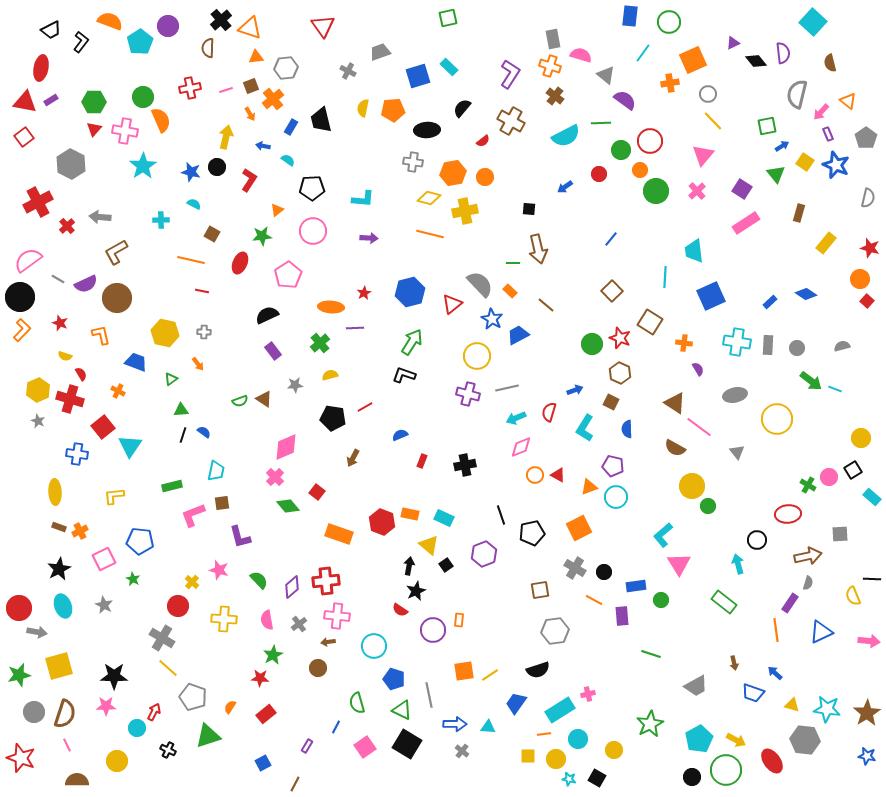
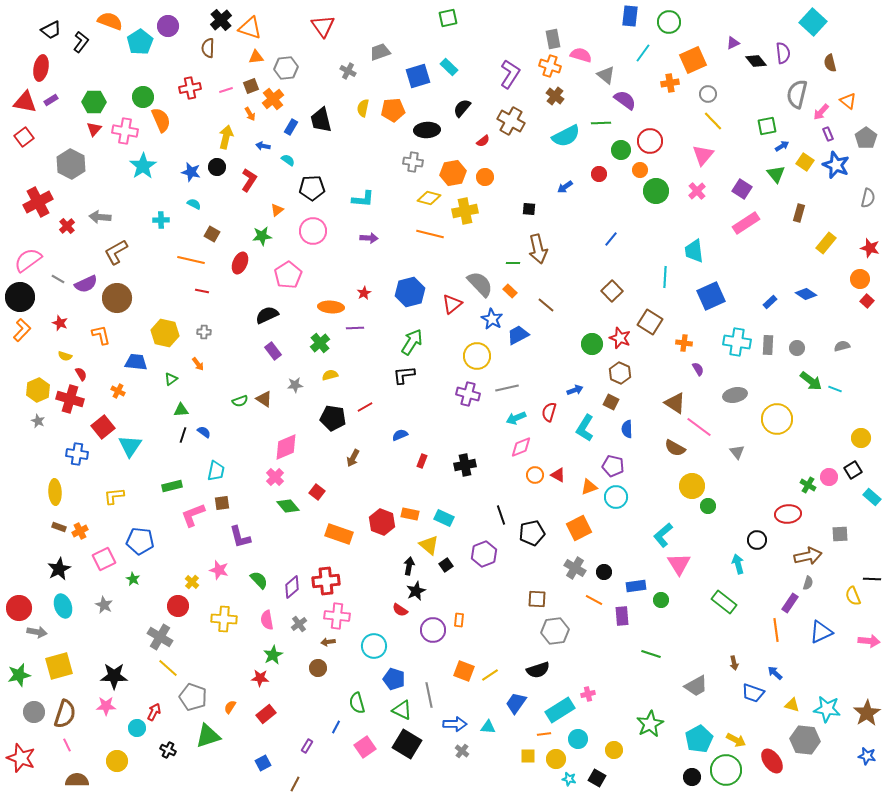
blue trapezoid at (136, 362): rotated 15 degrees counterclockwise
black L-shape at (404, 375): rotated 25 degrees counterclockwise
brown square at (540, 590): moved 3 px left, 9 px down; rotated 12 degrees clockwise
gray cross at (162, 638): moved 2 px left, 1 px up
orange square at (464, 671): rotated 30 degrees clockwise
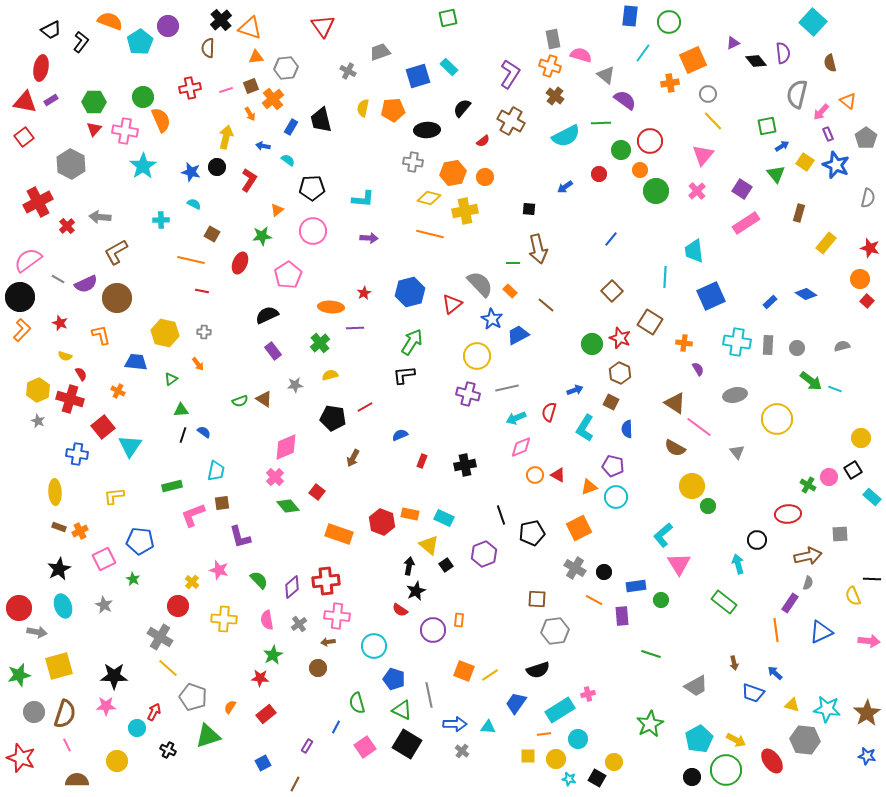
yellow circle at (614, 750): moved 12 px down
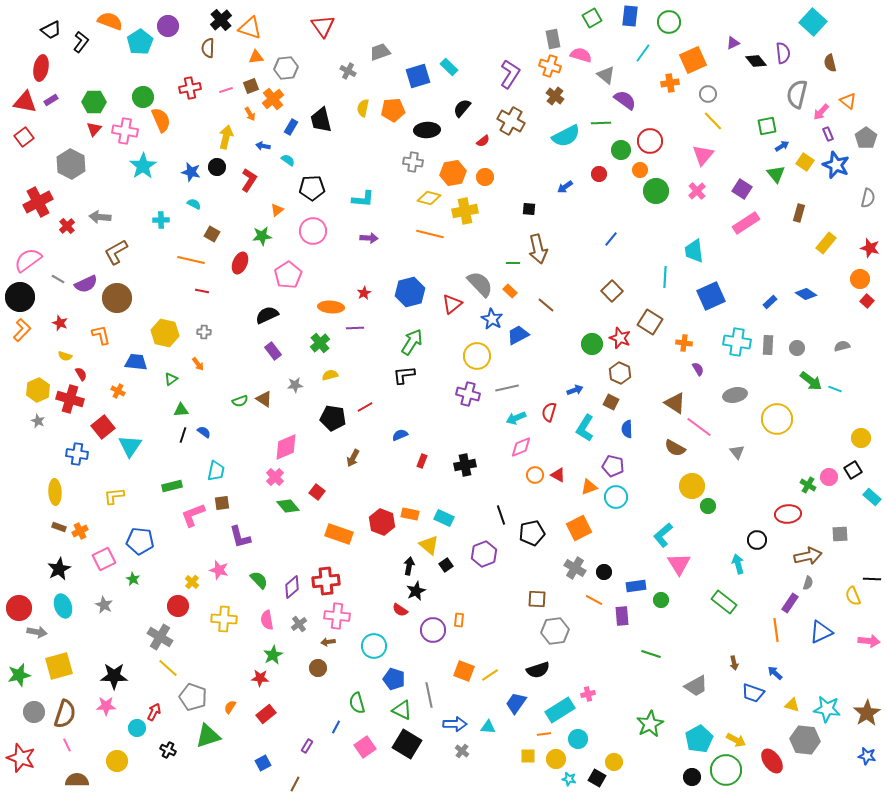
green square at (448, 18): moved 144 px right; rotated 18 degrees counterclockwise
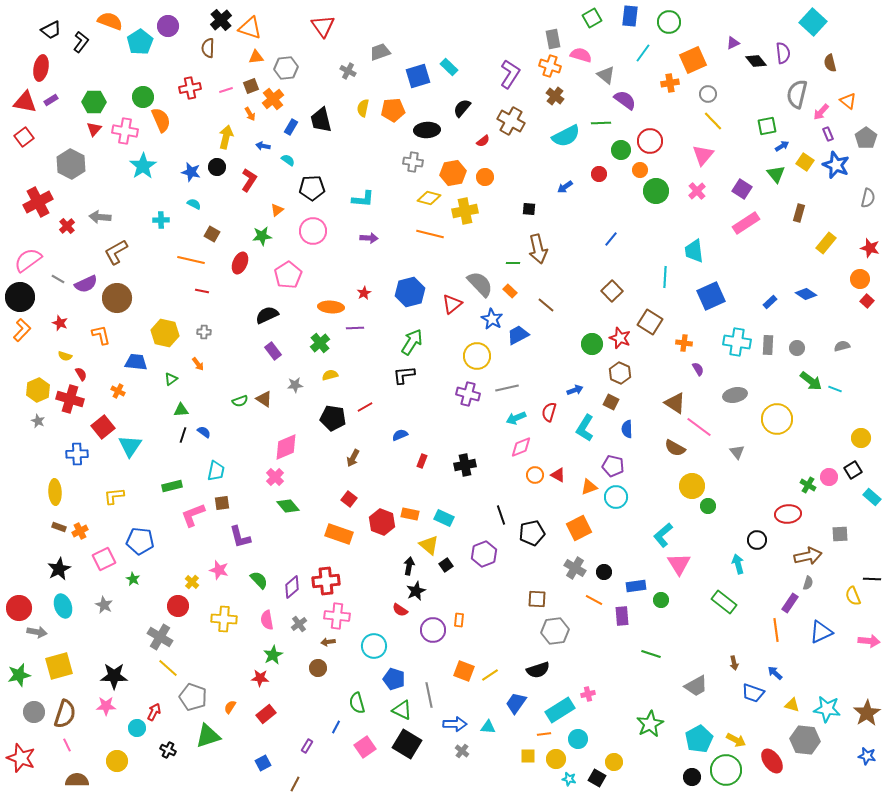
blue cross at (77, 454): rotated 10 degrees counterclockwise
red square at (317, 492): moved 32 px right, 7 px down
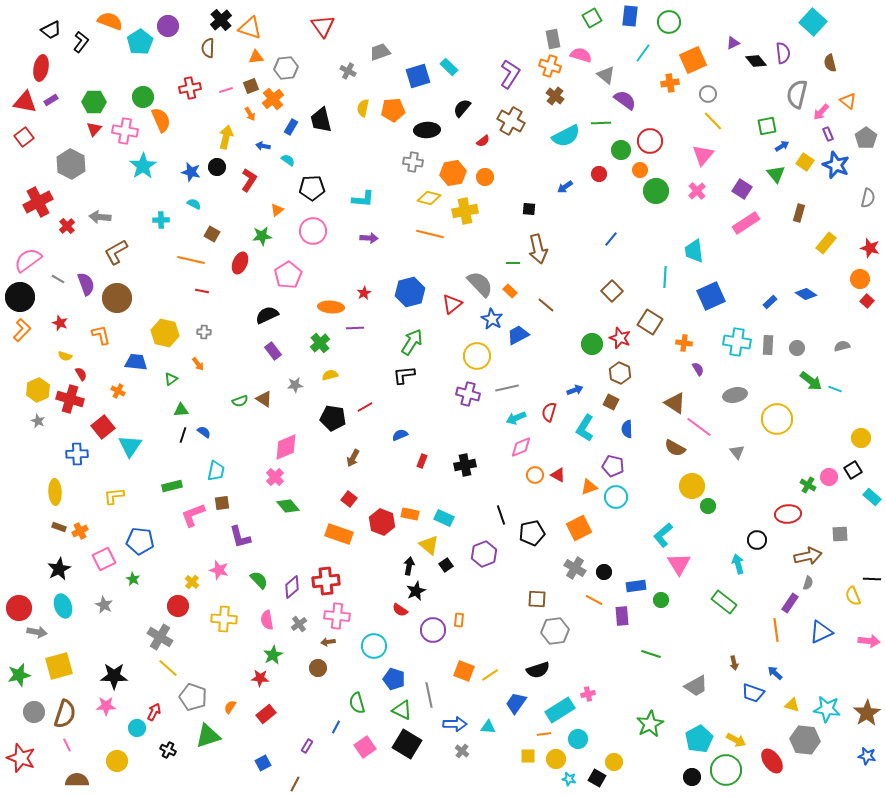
purple semicircle at (86, 284): rotated 85 degrees counterclockwise
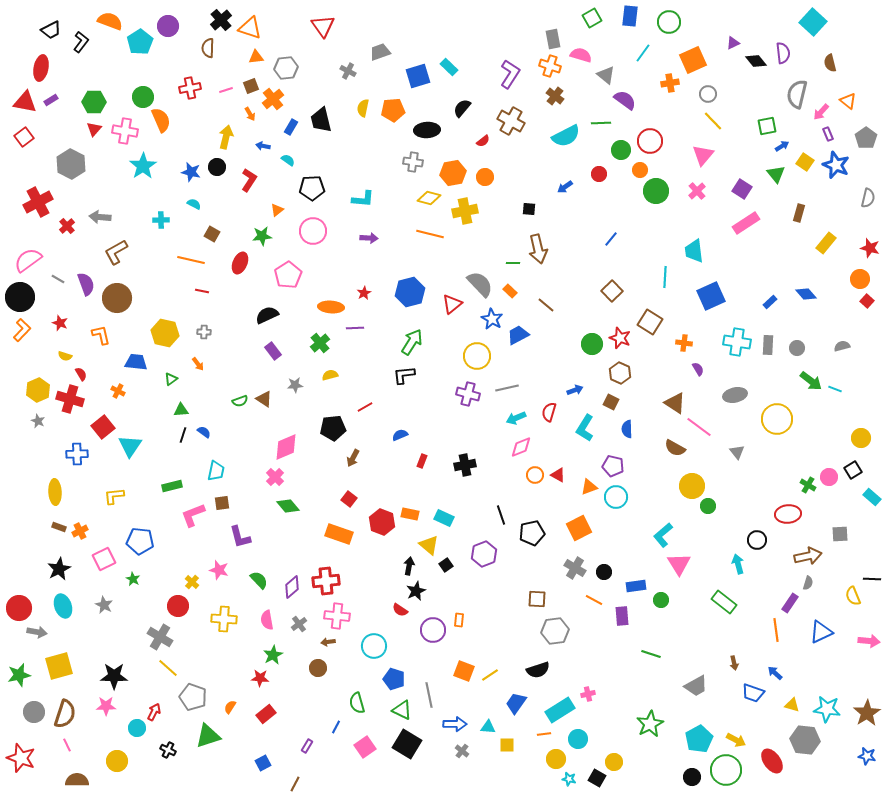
blue diamond at (806, 294): rotated 15 degrees clockwise
black pentagon at (333, 418): moved 10 px down; rotated 15 degrees counterclockwise
yellow square at (528, 756): moved 21 px left, 11 px up
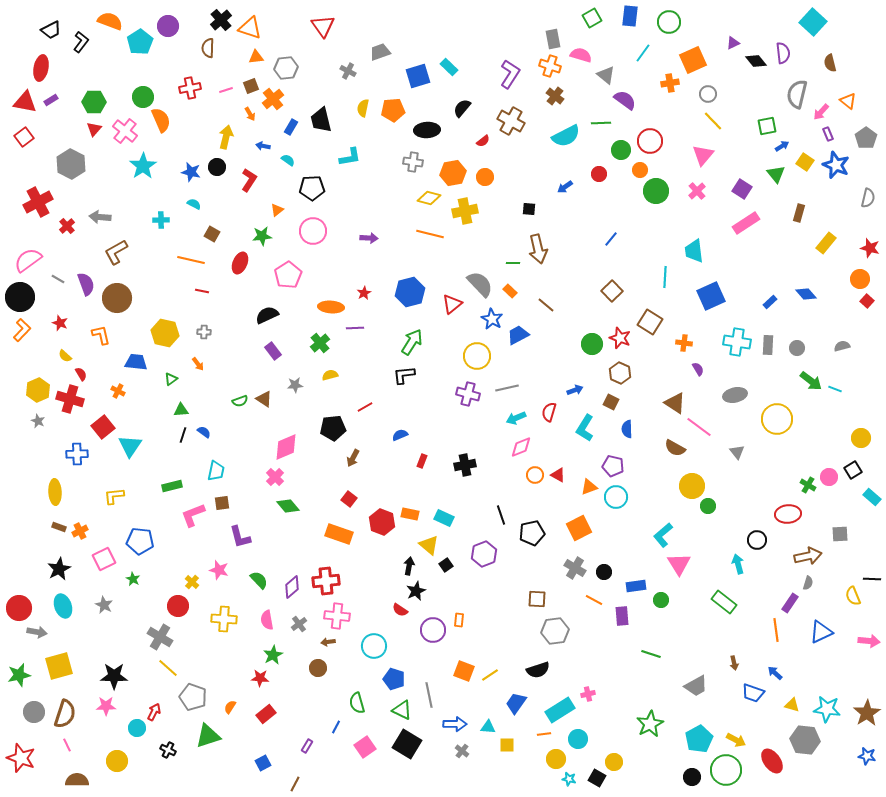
pink cross at (125, 131): rotated 30 degrees clockwise
cyan L-shape at (363, 199): moved 13 px left, 42 px up; rotated 15 degrees counterclockwise
yellow semicircle at (65, 356): rotated 24 degrees clockwise
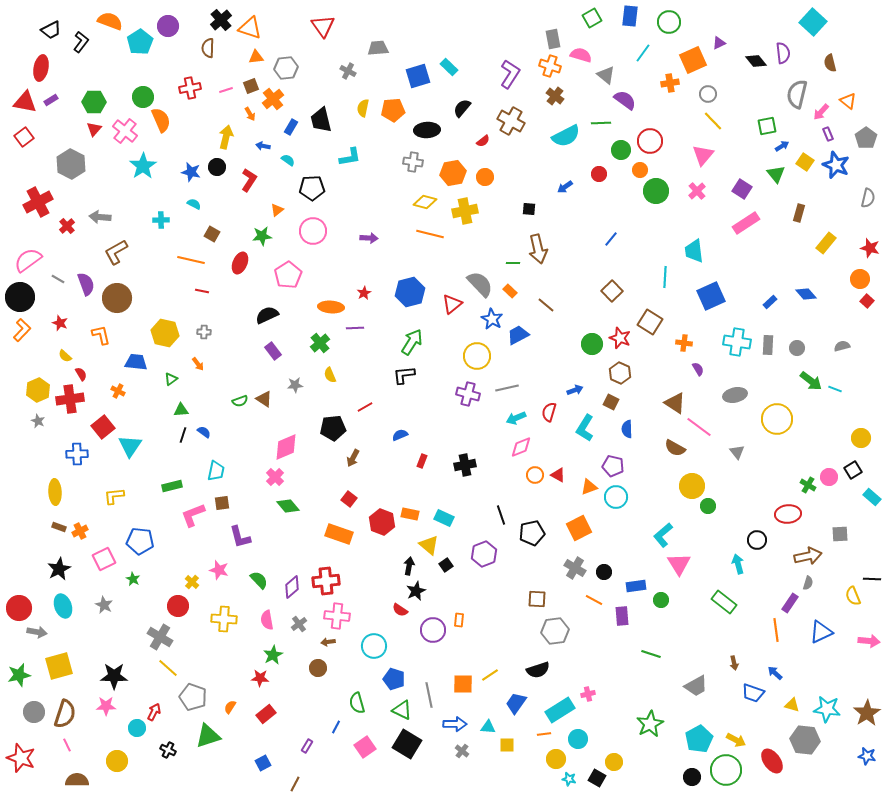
purple triangle at (733, 43): moved 14 px left
gray trapezoid at (380, 52): moved 2 px left, 4 px up; rotated 15 degrees clockwise
yellow diamond at (429, 198): moved 4 px left, 4 px down
yellow semicircle at (330, 375): rotated 98 degrees counterclockwise
red cross at (70, 399): rotated 24 degrees counterclockwise
orange square at (464, 671): moved 1 px left, 13 px down; rotated 20 degrees counterclockwise
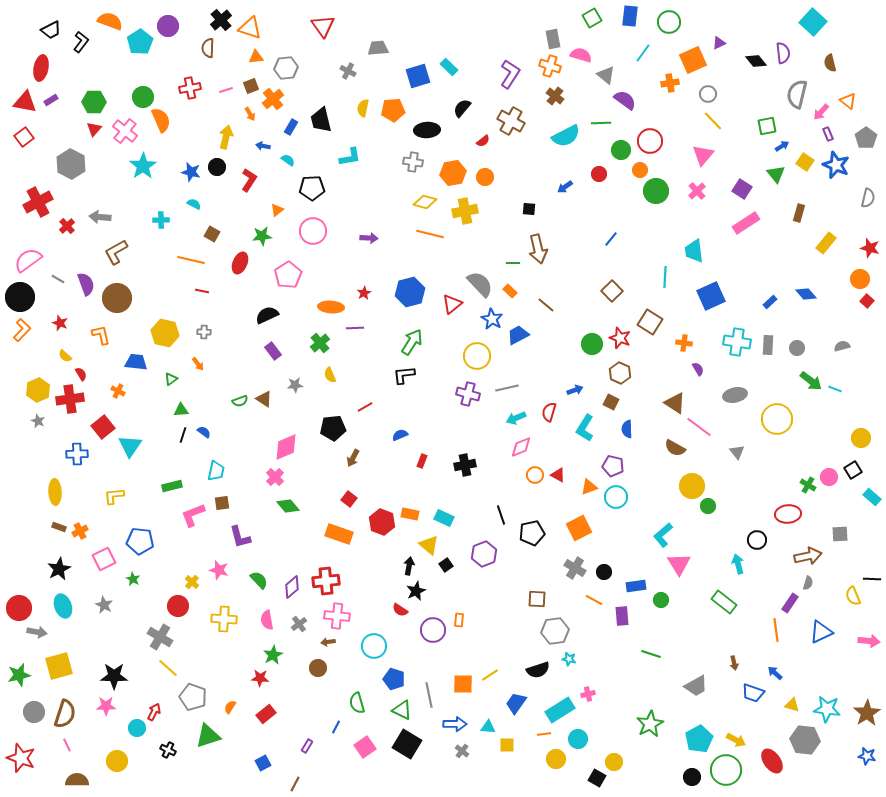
cyan star at (569, 779): moved 120 px up
